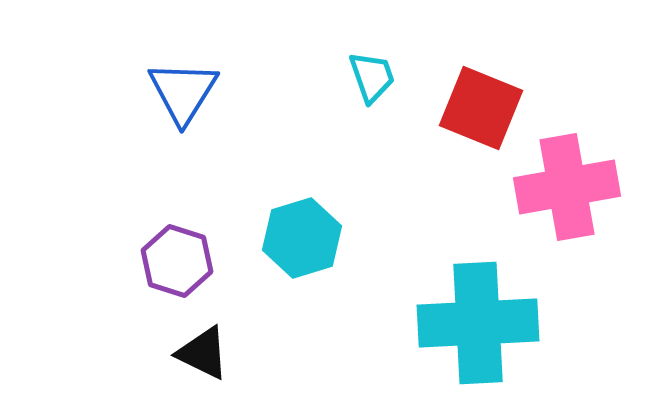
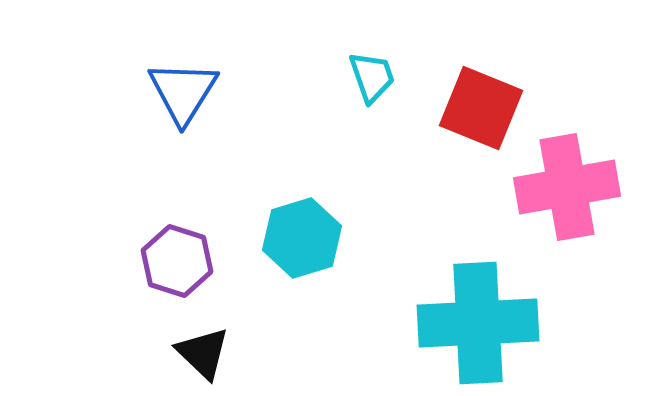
black triangle: rotated 18 degrees clockwise
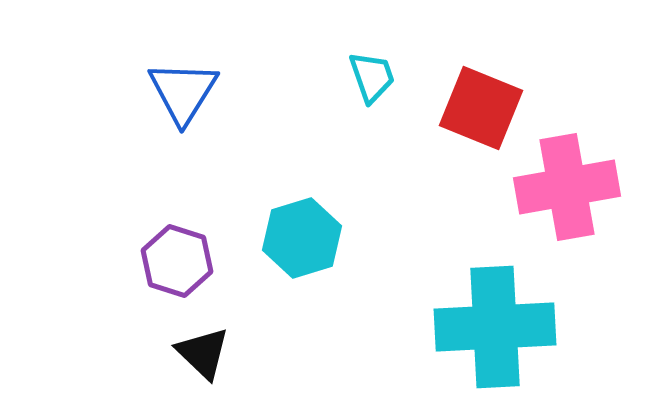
cyan cross: moved 17 px right, 4 px down
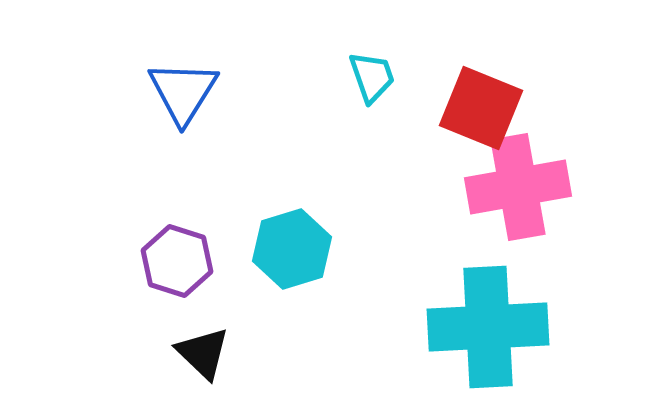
pink cross: moved 49 px left
cyan hexagon: moved 10 px left, 11 px down
cyan cross: moved 7 px left
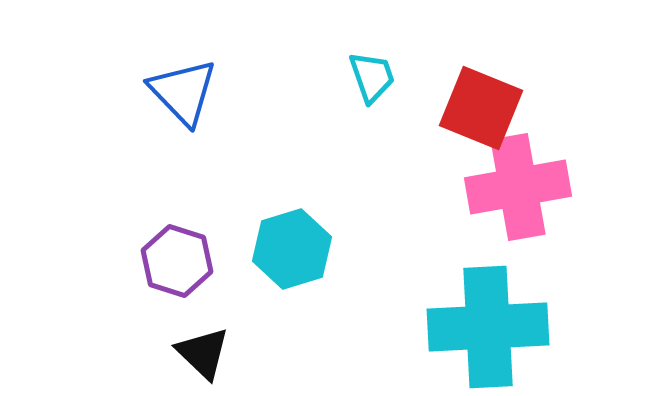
blue triangle: rotated 16 degrees counterclockwise
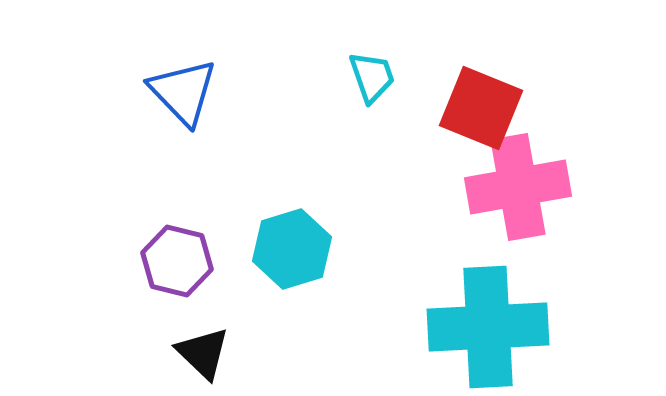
purple hexagon: rotated 4 degrees counterclockwise
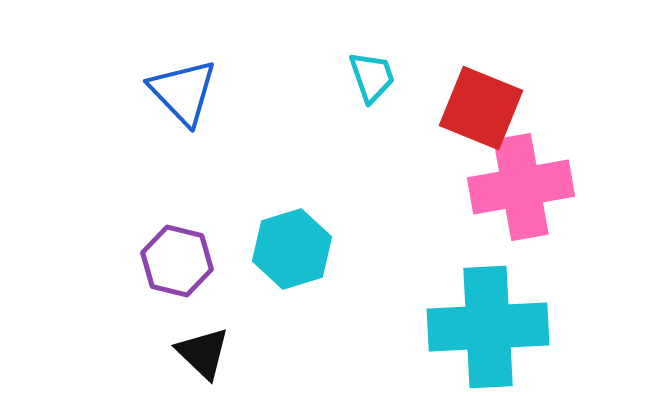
pink cross: moved 3 px right
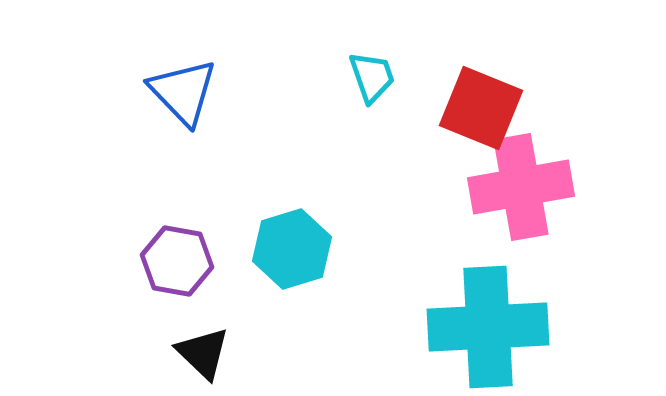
purple hexagon: rotated 4 degrees counterclockwise
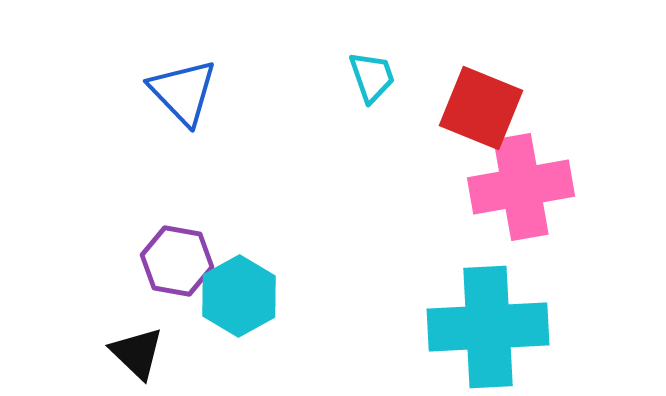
cyan hexagon: moved 53 px left, 47 px down; rotated 12 degrees counterclockwise
black triangle: moved 66 px left
